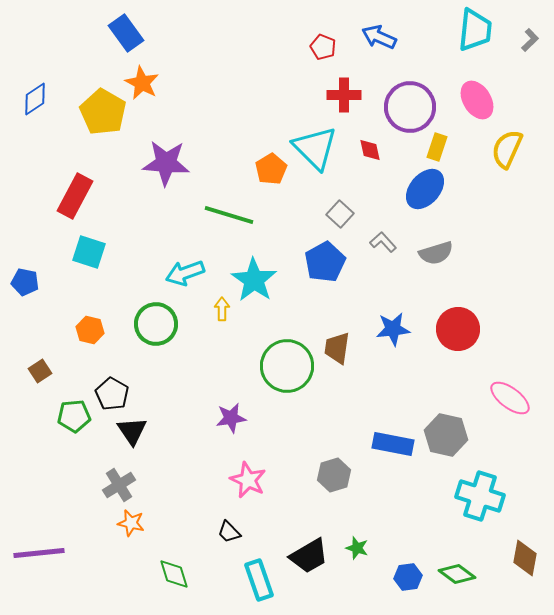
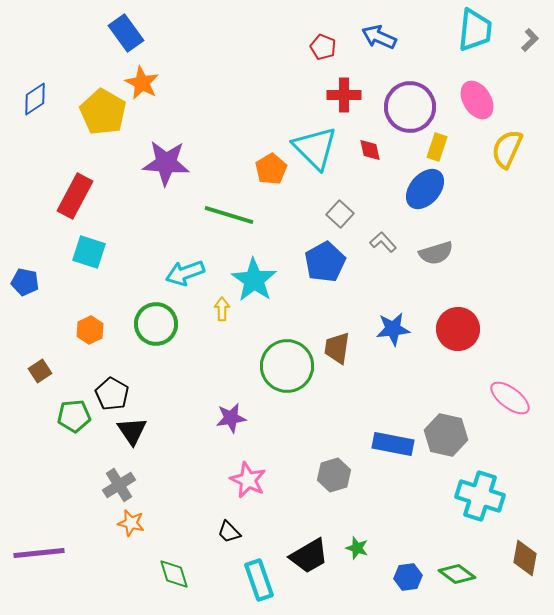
orange hexagon at (90, 330): rotated 20 degrees clockwise
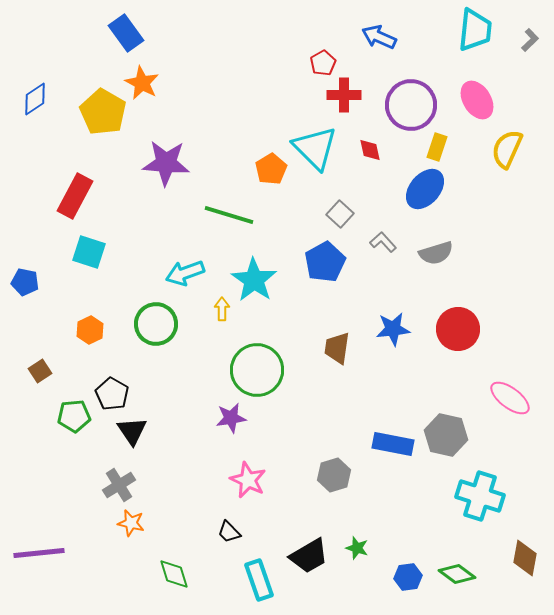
red pentagon at (323, 47): moved 16 px down; rotated 20 degrees clockwise
purple circle at (410, 107): moved 1 px right, 2 px up
green circle at (287, 366): moved 30 px left, 4 px down
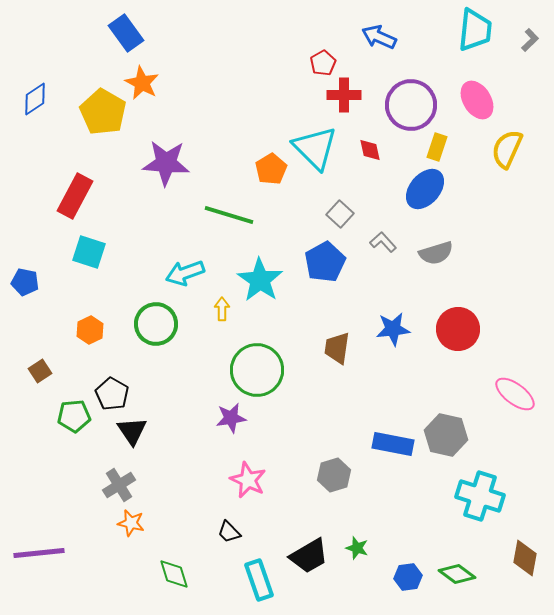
cyan star at (254, 280): moved 6 px right
pink ellipse at (510, 398): moved 5 px right, 4 px up
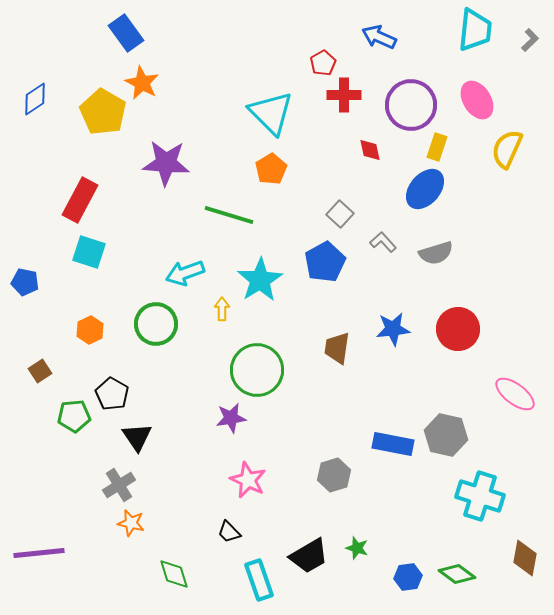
cyan triangle at (315, 148): moved 44 px left, 35 px up
red rectangle at (75, 196): moved 5 px right, 4 px down
cyan star at (260, 280): rotated 6 degrees clockwise
black triangle at (132, 431): moved 5 px right, 6 px down
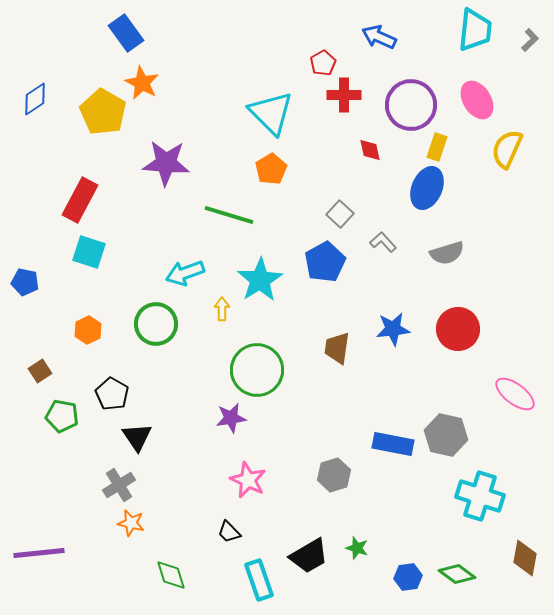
blue ellipse at (425, 189): moved 2 px right, 1 px up; rotated 18 degrees counterclockwise
gray semicircle at (436, 253): moved 11 px right
orange hexagon at (90, 330): moved 2 px left
green pentagon at (74, 416): moved 12 px left; rotated 16 degrees clockwise
green diamond at (174, 574): moved 3 px left, 1 px down
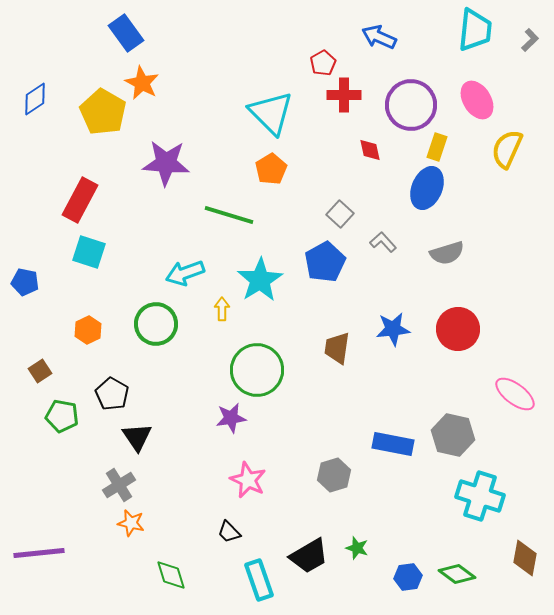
gray hexagon at (446, 435): moved 7 px right
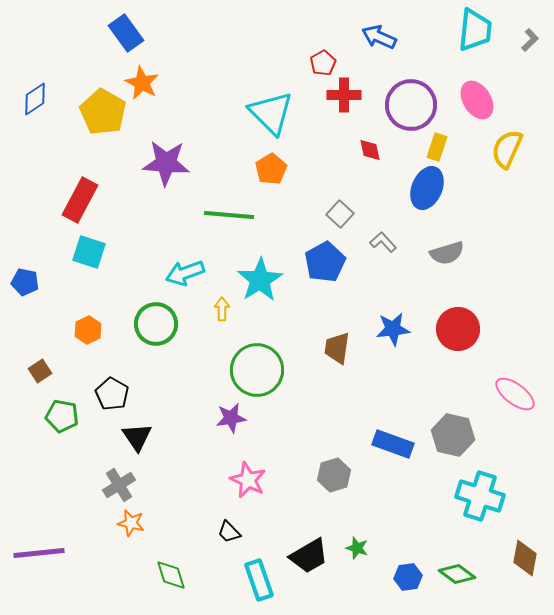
green line at (229, 215): rotated 12 degrees counterclockwise
blue rectangle at (393, 444): rotated 9 degrees clockwise
